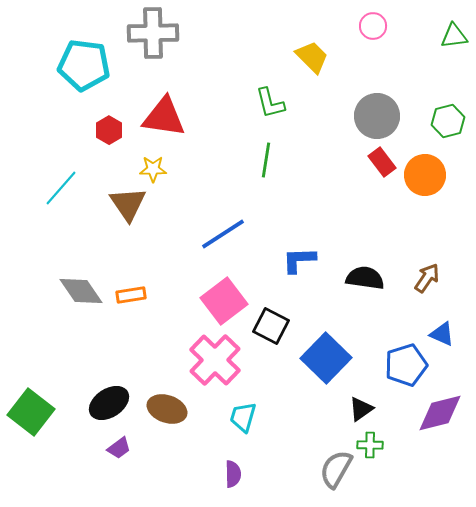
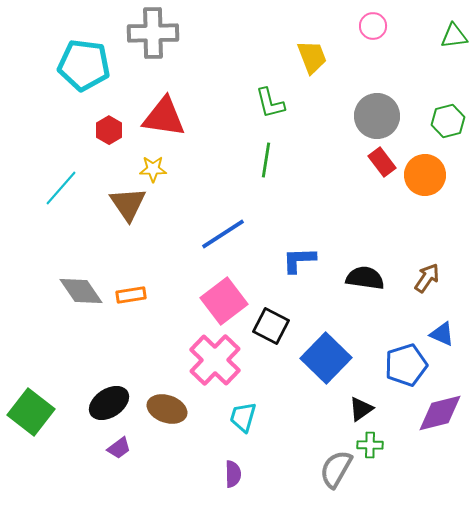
yellow trapezoid: rotated 24 degrees clockwise
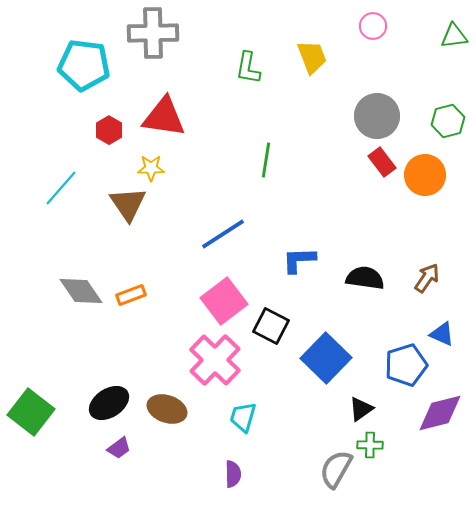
green L-shape: moved 22 px left, 35 px up; rotated 24 degrees clockwise
yellow star: moved 2 px left, 1 px up
orange rectangle: rotated 12 degrees counterclockwise
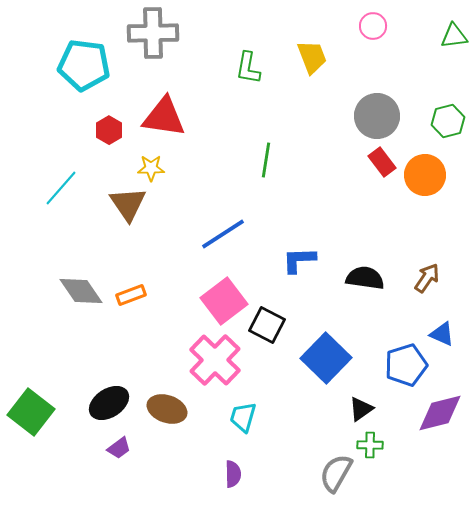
black square: moved 4 px left, 1 px up
gray semicircle: moved 4 px down
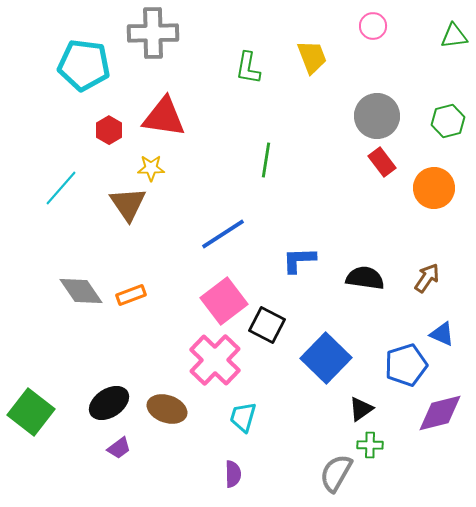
orange circle: moved 9 px right, 13 px down
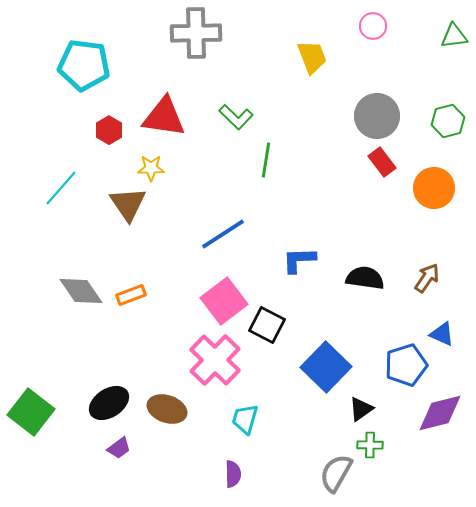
gray cross: moved 43 px right
green L-shape: moved 12 px left, 49 px down; rotated 56 degrees counterclockwise
blue square: moved 9 px down
cyan trapezoid: moved 2 px right, 2 px down
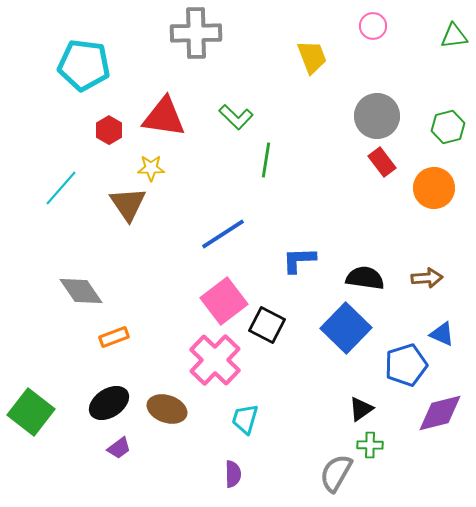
green hexagon: moved 6 px down
brown arrow: rotated 52 degrees clockwise
orange rectangle: moved 17 px left, 42 px down
blue square: moved 20 px right, 39 px up
